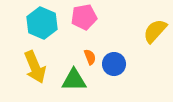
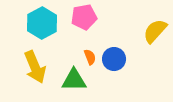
cyan hexagon: rotated 8 degrees clockwise
blue circle: moved 5 px up
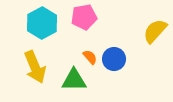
orange semicircle: rotated 21 degrees counterclockwise
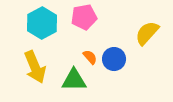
yellow semicircle: moved 8 px left, 2 px down
